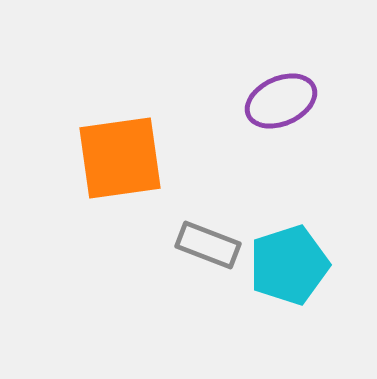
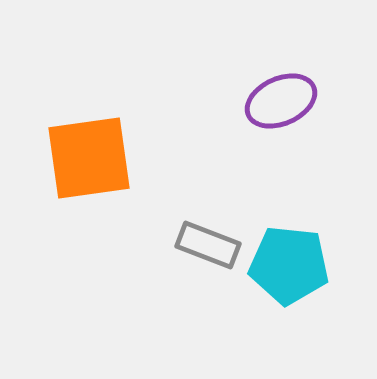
orange square: moved 31 px left
cyan pentagon: rotated 24 degrees clockwise
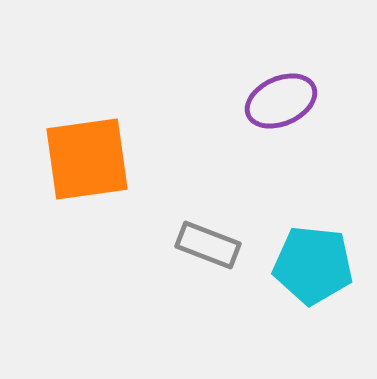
orange square: moved 2 px left, 1 px down
cyan pentagon: moved 24 px right
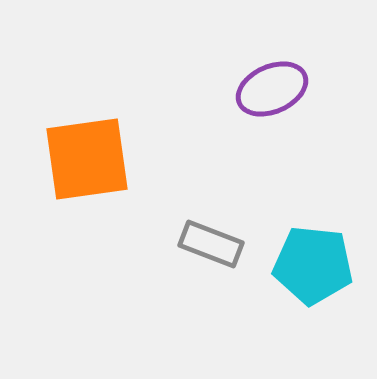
purple ellipse: moved 9 px left, 12 px up
gray rectangle: moved 3 px right, 1 px up
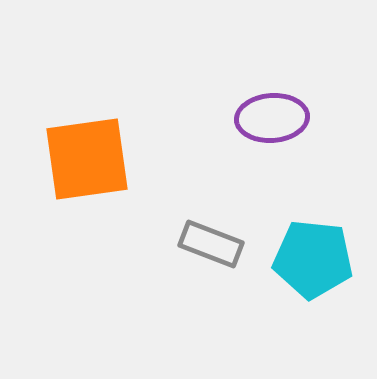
purple ellipse: moved 29 px down; rotated 20 degrees clockwise
cyan pentagon: moved 6 px up
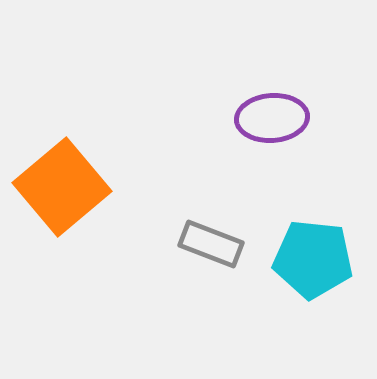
orange square: moved 25 px left, 28 px down; rotated 32 degrees counterclockwise
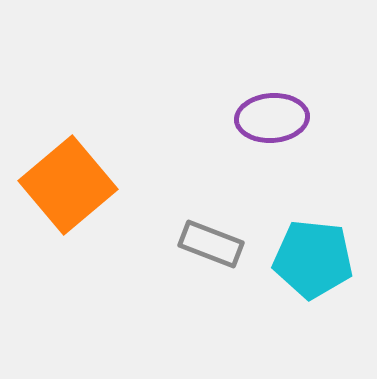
orange square: moved 6 px right, 2 px up
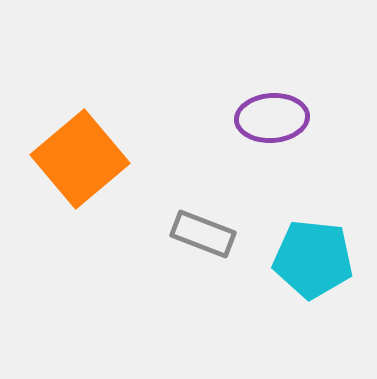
orange square: moved 12 px right, 26 px up
gray rectangle: moved 8 px left, 10 px up
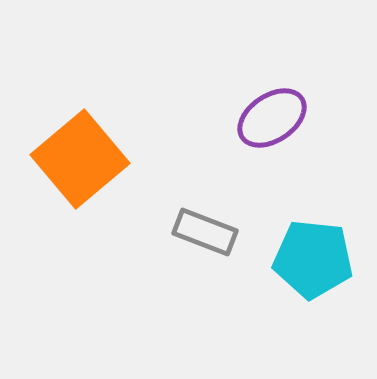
purple ellipse: rotated 30 degrees counterclockwise
gray rectangle: moved 2 px right, 2 px up
